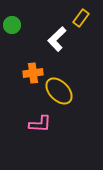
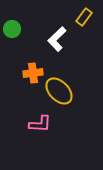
yellow rectangle: moved 3 px right, 1 px up
green circle: moved 4 px down
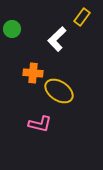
yellow rectangle: moved 2 px left
orange cross: rotated 12 degrees clockwise
yellow ellipse: rotated 12 degrees counterclockwise
pink L-shape: rotated 10 degrees clockwise
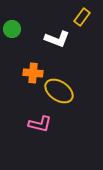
white L-shape: rotated 115 degrees counterclockwise
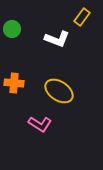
orange cross: moved 19 px left, 10 px down
pink L-shape: rotated 20 degrees clockwise
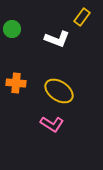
orange cross: moved 2 px right
pink L-shape: moved 12 px right
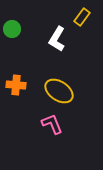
white L-shape: rotated 100 degrees clockwise
orange cross: moved 2 px down
pink L-shape: rotated 145 degrees counterclockwise
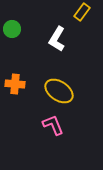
yellow rectangle: moved 5 px up
orange cross: moved 1 px left, 1 px up
pink L-shape: moved 1 px right, 1 px down
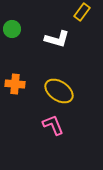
white L-shape: rotated 105 degrees counterclockwise
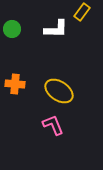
white L-shape: moved 1 px left, 10 px up; rotated 15 degrees counterclockwise
